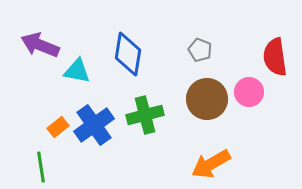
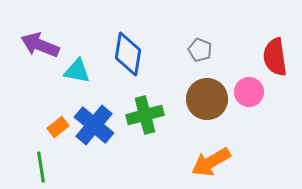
blue cross: rotated 15 degrees counterclockwise
orange arrow: moved 2 px up
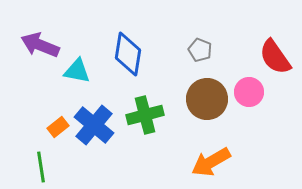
red semicircle: rotated 27 degrees counterclockwise
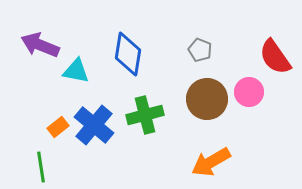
cyan triangle: moved 1 px left
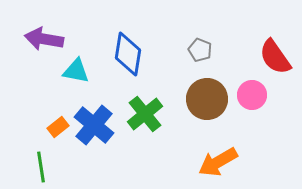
purple arrow: moved 4 px right, 6 px up; rotated 12 degrees counterclockwise
pink circle: moved 3 px right, 3 px down
green cross: moved 1 px up; rotated 24 degrees counterclockwise
orange arrow: moved 7 px right
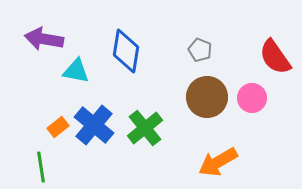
blue diamond: moved 2 px left, 3 px up
pink circle: moved 3 px down
brown circle: moved 2 px up
green cross: moved 14 px down
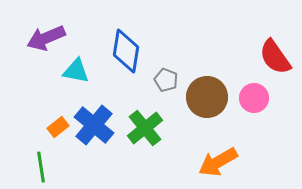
purple arrow: moved 2 px right, 1 px up; rotated 33 degrees counterclockwise
gray pentagon: moved 34 px left, 30 px down
pink circle: moved 2 px right
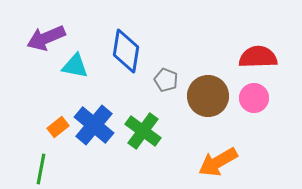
red semicircle: moved 17 px left; rotated 123 degrees clockwise
cyan triangle: moved 1 px left, 5 px up
brown circle: moved 1 px right, 1 px up
green cross: moved 2 px left, 3 px down; rotated 15 degrees counterclockwise
green line: moved 2 px down; rotated 20 degrees clockwise
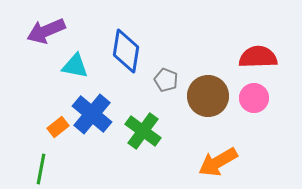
purple arrow: moved 7 px up
blue cross: moved 2 px left, 11 px up
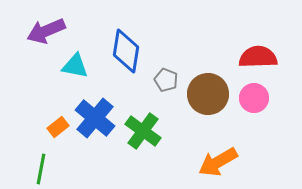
brown circle: moved 2 px up
blue cross: moved 3 px right, 4 px down
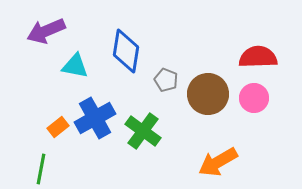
blue cross: rotated 21 degrees clockwise
